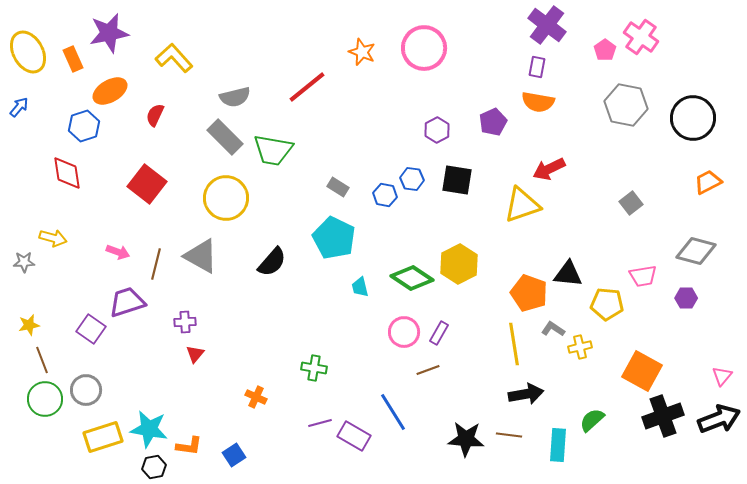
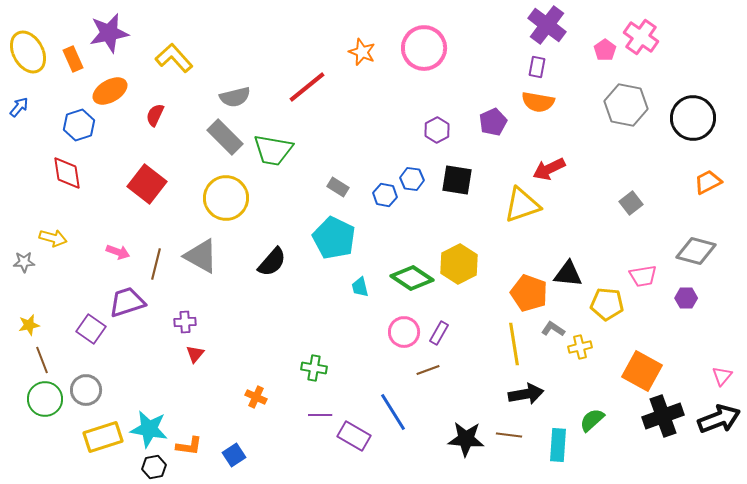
blue hexagon at (84, 126): moved 5 px left, 1 px up
purple line at (320, 423): moved 8 px up; rotated 15 degrees clockwise
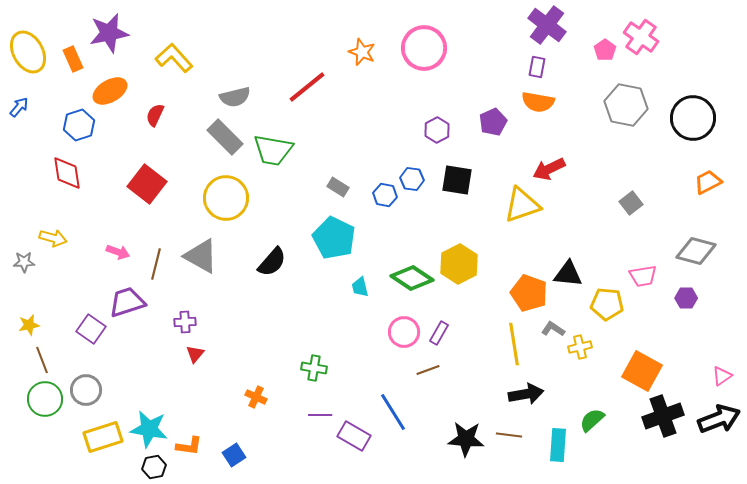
pink triangle at (722, 376): rotated 15 degrees clockwise
